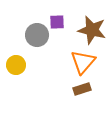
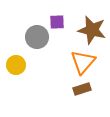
gray circle: moved 2 px down
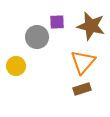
brown star: moved 1 px left, 4 px up
yellow circle: moved 1 px down
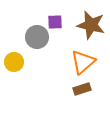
purple square: moved 2 px left
brown star: moved 1 px up
orange triangle: rotated 8 degrees clockwise
yellow circle: moved 2 px left, 4 px up
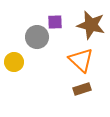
orange triangle: moved 2 px left, 2 px up; rotated 36 degrees counterclockwise
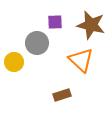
gray circle: moved 6 px down
brown rectangle: moved 20 px left, 6 px down
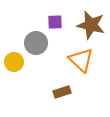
gray circle: moved 1 px left
brown rectangle: moved 3 px up
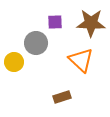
brown star: moved 2 px up; rotated 12 degrees counterclockwise
brown rectangle: moved 5 px down
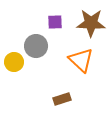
gray circle: moved 3 px down
brown rectangle: moved 2 px down
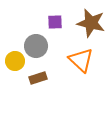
brown star: rotated 12 degrees clockwise
yellow circle: moved 1 px right, 1 px up
brown rectangle: moved 24 px left, 21 px up
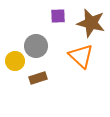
purple square: moved 3 px right, 6 px up
orange triangle: moved 4 px up
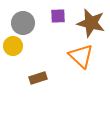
gray circle: moved 13 px left, 23 px up
yellow circle: moved 2 px left, 15 px up
